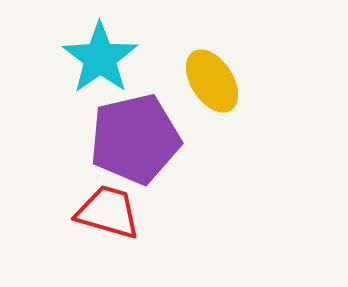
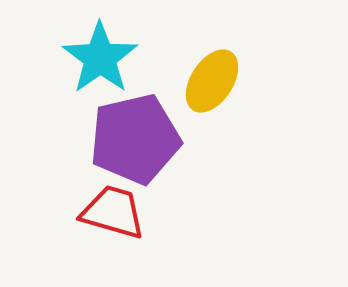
yellow ellipse: rotated 66 degrees clockwise
red trapezoid: moved 5 px right
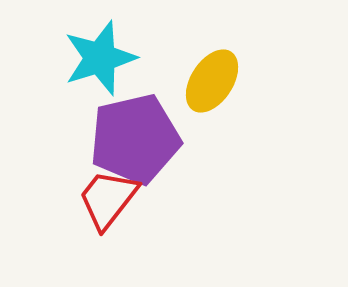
cyan star: rotated 18 degrees clockwise
red trapezoid: moved 5 px left, 13 px up; rotated 68 degrees counterclockwise
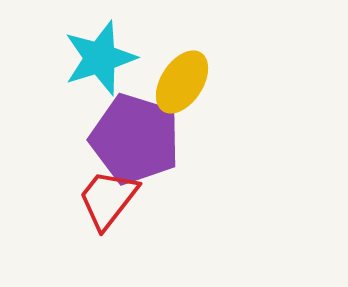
yellow ellipse: moved 30 px left, 1 px down
purple pentagon: rotated 30 degrees clockwise
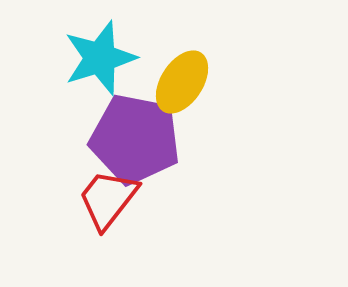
purple pentagon: rotated 6 degrees counterclockwise
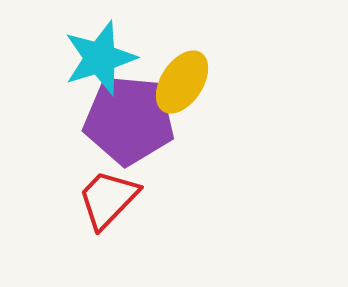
purple pentagon: moved 6 px left, 19 px up; rotated 6 degrees counterclockwise
red trapezoid: rotated 6 degrees clockwise
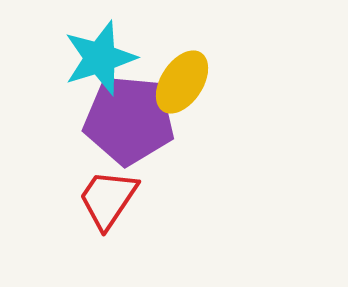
red trapezoid: rotated 10 degrees counterclockwise
